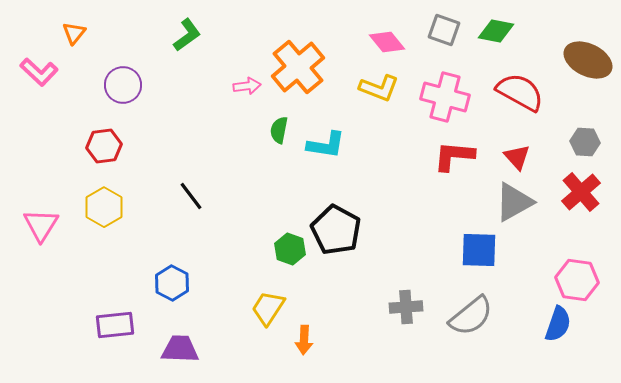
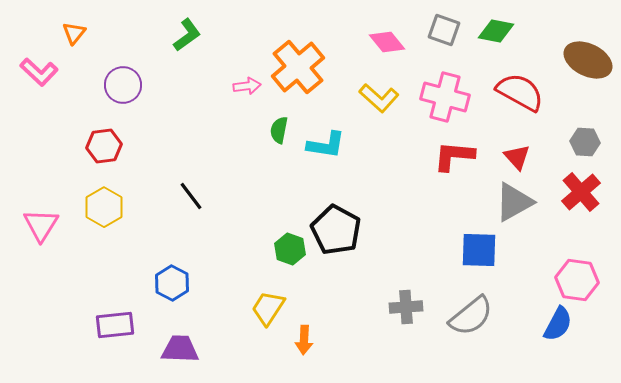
yellow L-shape: moved 10 px down; rotated 21 degrees clockwise
blue semicircle: rotated 9 degrees clockwise
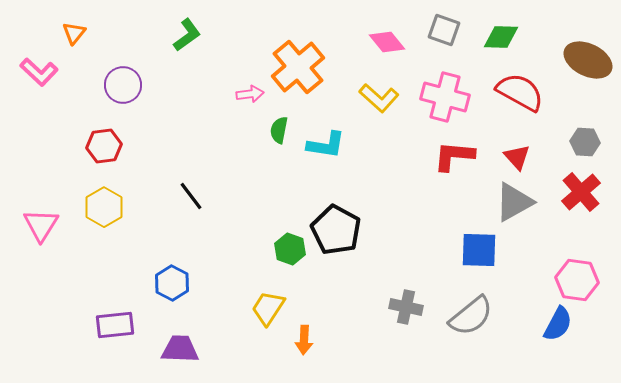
green diamond: moved 5 px right, 6 px down; rotated 9 degrees counterclockwise
pink arrow: moved 3 px right, 8 px down
gray cross: rotated 16 degrees clockwise
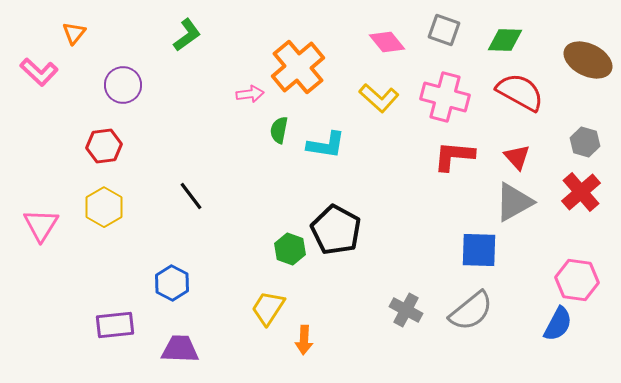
green diamond: moved 4 px right, 3 px down
gray hexagon: rotated 12 degrees clockwise
gray cross: moved 3 px down; rotated 16 degrees clockwise
gray semicircle: moved 5 px up
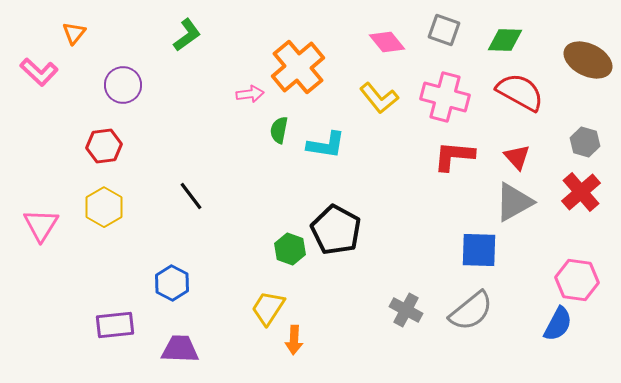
yellow L-shape: rotated 9 degrees clockwise
orange arrow: moved 10 px left
